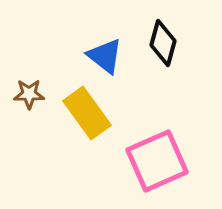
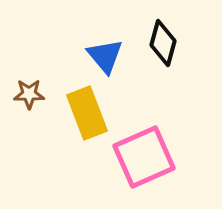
blue triangle: rotated 12 degrees clockwise
yellow rectangle: rotated 15 degrees clockwise
pink square: moved 13 px left, 4 px up
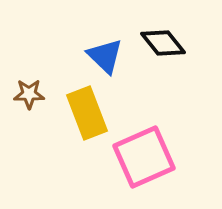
black diamond: rotated 54 degrees counterclockwise
blue triangle: rotated 6 degrees counterclockwise
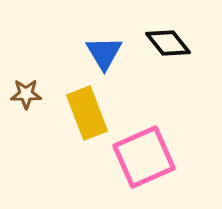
black diamond: moved 5 px right
blue triangle: moved 1 px left, 3 px up; rotated 15 degrees clockwise
brown star: moved 3 px left
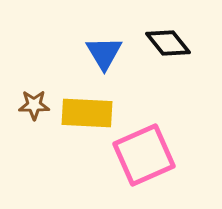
brown star: moved 8 px right, 11 px down
yellow rectangle: rotated 66 degrees counterclockwise
pink square: moved 2 px up
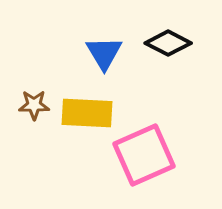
black diamond: rotated 24 degrees counterclockwise
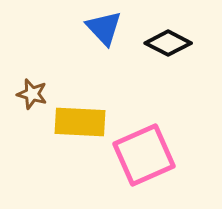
blue triangle: moved 25 px up; rotated 12 degrees counterclockwise
brown star: moved 2 px left, 11 px up; rotated 16 degrees clockwise
yellow rectangle: moved 7 px left, 9 px down
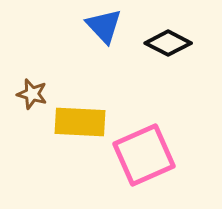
blue triangle: moved 2 px up
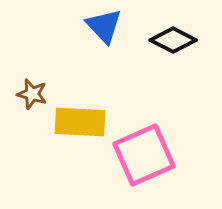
black diamond: moved 5 px right, 3 px up
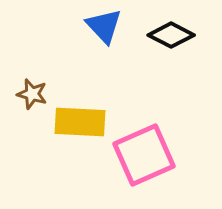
black diamond: moved 2 px left, 5 px up
